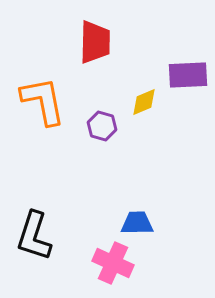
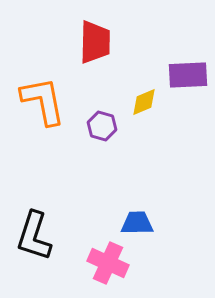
pink cross: moved 5 px left
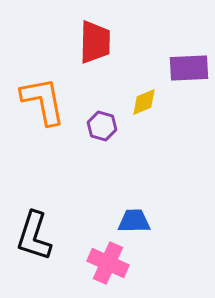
purple rectangle: moved 1 px right, 7 px up
blue trapezoid: moved 3 px left, 2 px up
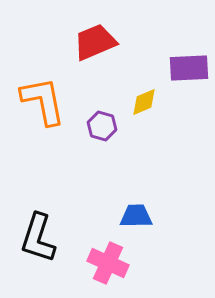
red trapezoid: rotated 114 degrees counterclockwise
blue trapezoid: moved 2 px right, 5 px up
black L-shape: moved 4 px right, 2 px down
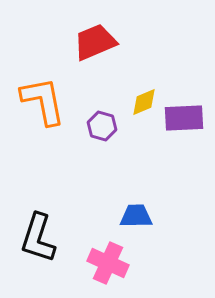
purple rectangle: moved 5 px left, 50 px down
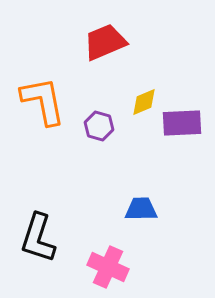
red trapezoid: moved 10 px right
purple rectangle: moved 2 px left, 5 px down
purple hexagon: moved 3 px left
blue trapezoid: moved 5 px right, 7 px up
pink cross: moved 4 px down
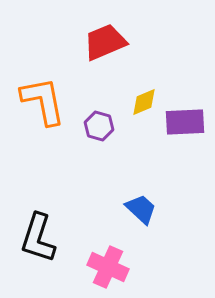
purple rectangle: moved 3 px right, 1 px up
blue trapezoid: rotated 44 degrees clockwise
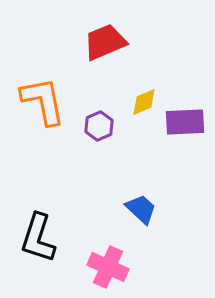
purple hexagon: rotated 20 degrees clockwise
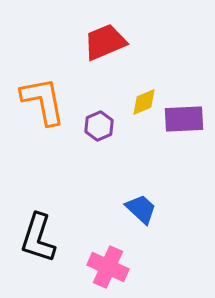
purple rectangle: moved 1 px left, 3 px up
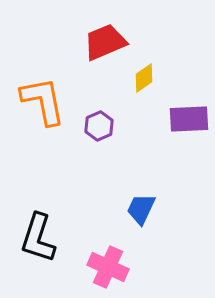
yellow diamond: moved 24 px up; rotated 12 degrees counterclockwise
purple rectangle: moved 5 px right
blue trapezoid: rotated 108 degrees counterclockwise
